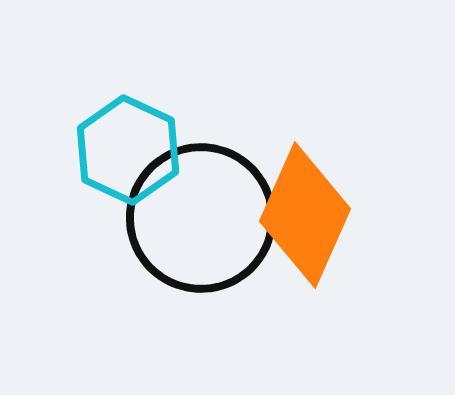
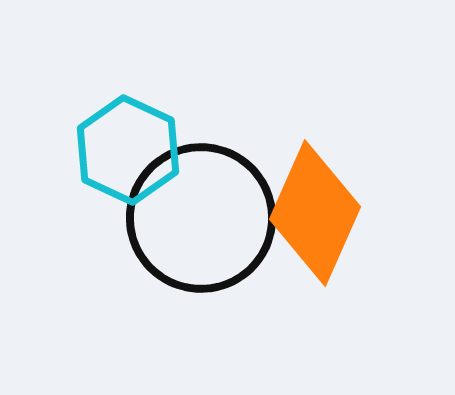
orange diamond: moved 10 px right, 2 px up
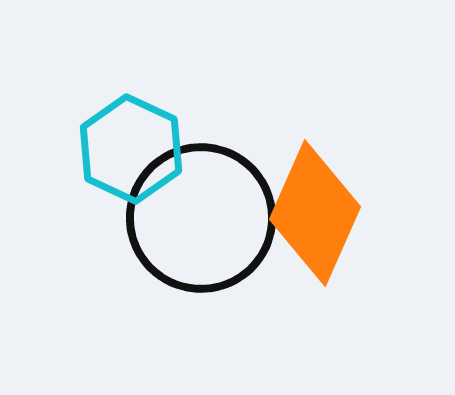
cyan hexagon: moved 3 px right, 1 px up
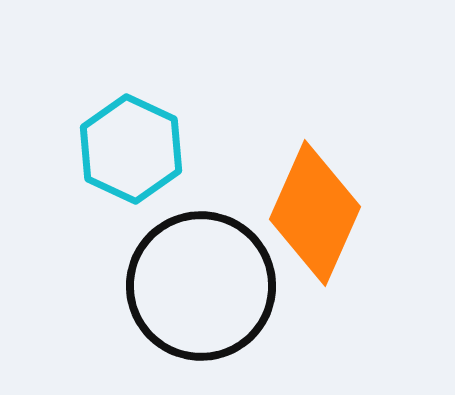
black circle: moved 68 px down
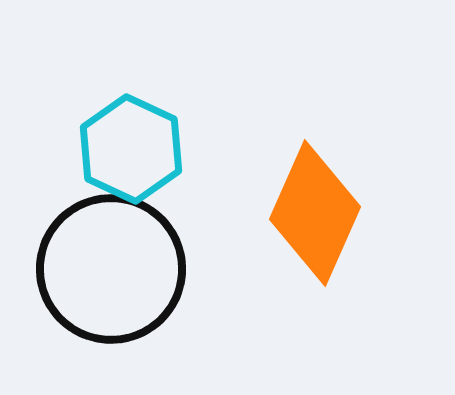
black circle: moved 90 px left, 17 px up
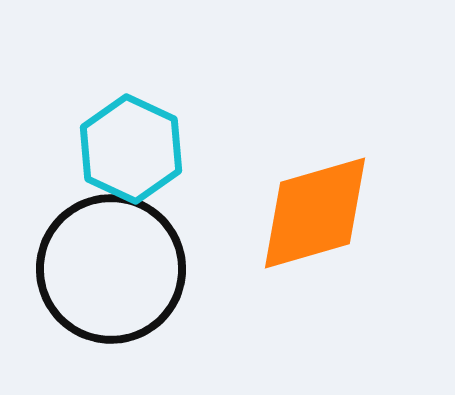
orange diamond: rotated 50 degrees clockwise
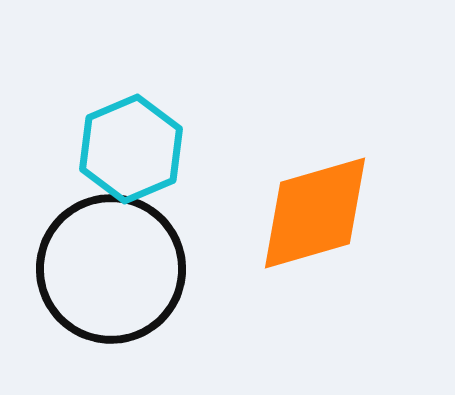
cyan hexagon: rotated 12 degrees clockwise
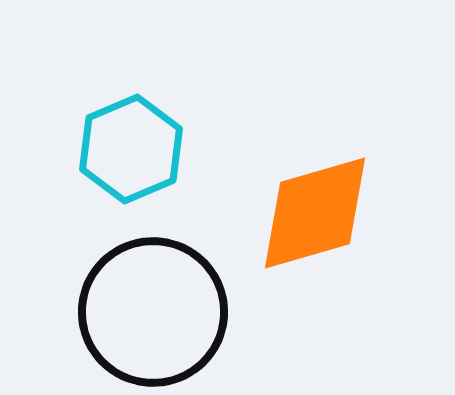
black circle: moved 42 px right, 43 px down
